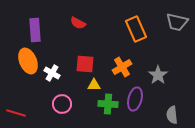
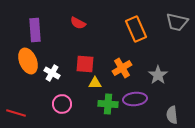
orange cross: moved 1 px down
yellow triangle: moved 1 px right, 2 px up
purple ellipse: rotated 70 degrees clockwise
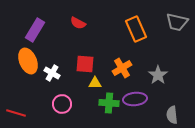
purple rectangle: rotated 35 degrees clockwise
green cross: moved 1 px right, 1 px up
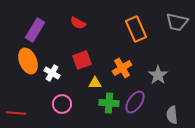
red square: moved 3 px left, 4 px up; rotated 24 degrees counterclockwise
purple ellipse: moved 3 px down; rotated 50 degrees counterclockwise
red line: rotated 12 degrees counterclockwise
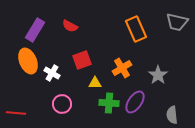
red semicircle: moved 8 px left, 3 px down
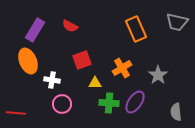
white cross: moved 7 px down; rotated 21 degrees counterclockwise
gray semicircle: moved 4 px right, 3 px up
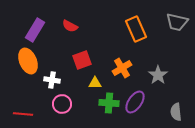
red line: moved 7 px right, 1 px down
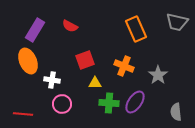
red square: moved 3 px right
orange cross: moved 2 px right, 2 px up; rotated 36 degrees counterclockwise
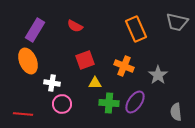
red semicircle: moved 5 px right
white cross: moved 3 px down
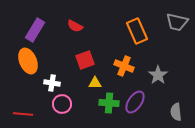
orange rectangle: moved 1 px right, 2 px down
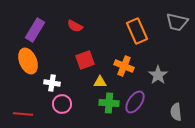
yellow triangle: moved 5 px right, 1 px up
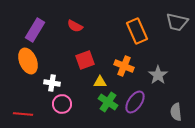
green cross: moved 1 px left, 1 px up; rotated 30 degrees clockwise
